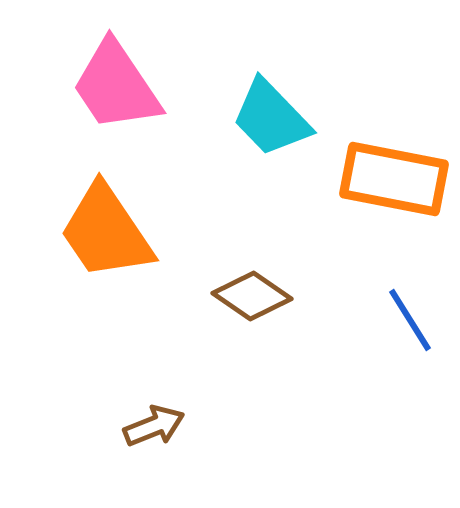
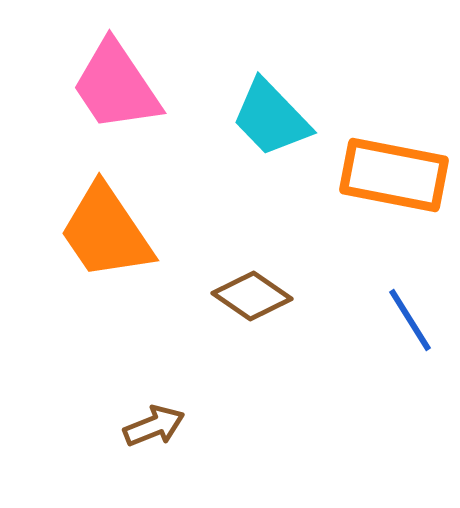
orange rectangle: moved 4 px up
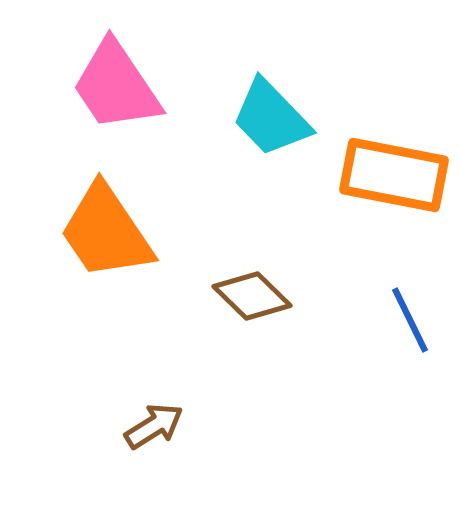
brown diamond: rotated 10 degrees clockwise
blue line: rotated 6 degrees clockwise
brown arrow: rotated 10 degrees counterclockwise
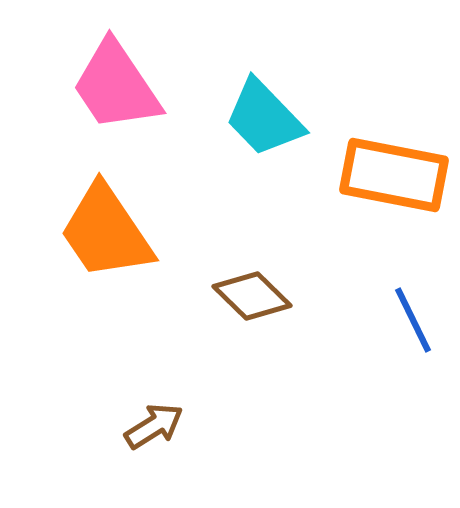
cyan trapezoid: moved 7 px left
blue line: moved 3 px right
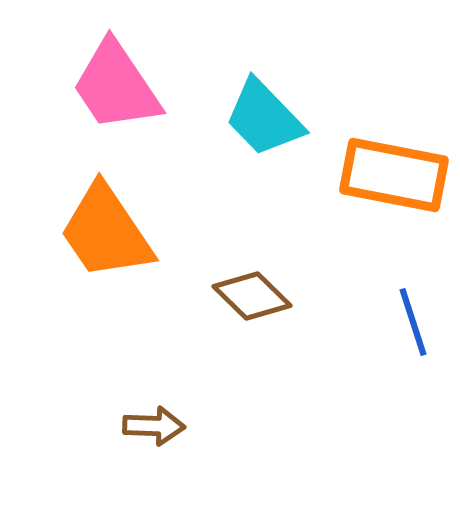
blue line: moved 2 px down; rotated 8 degrees clockwise
brown arrow: rotated 34 degrees clockwise
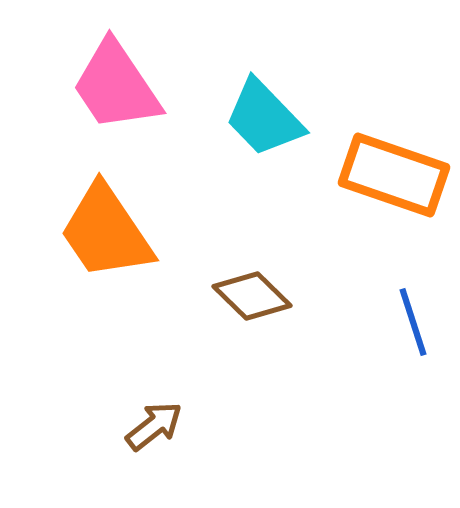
orange rectangle: rotated 8 degrees clockwise
brown arrow: rotated 40 degrees counterclockwise
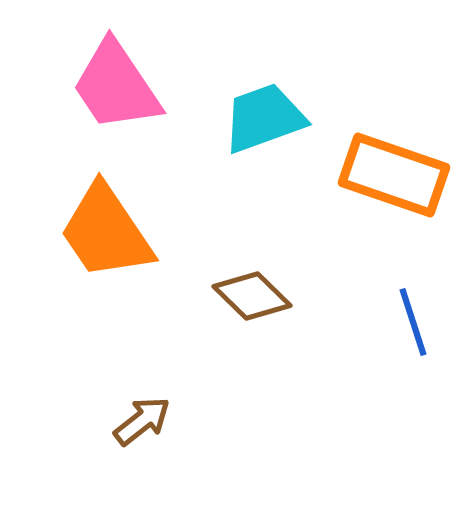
cyan trapezoid: rotated 114 degrees clockwise
brown arrow: moved 12 px left, 5 px up
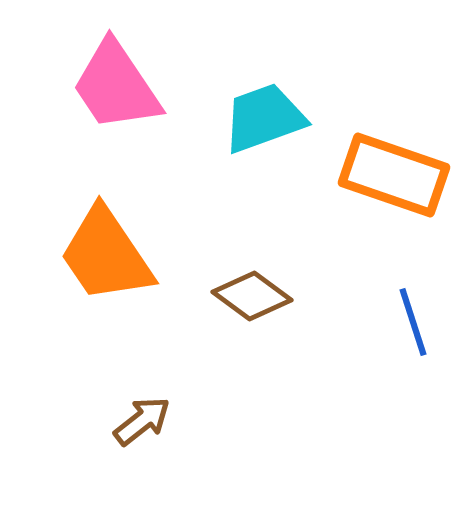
orange trapezoid: moved 23 px down
brown diamond: rotated 8 degrees counterclockwise
